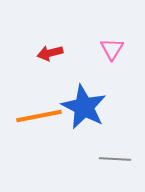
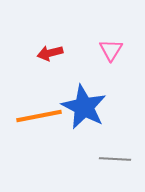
pink triangle: moved 1 px left, 1 px down
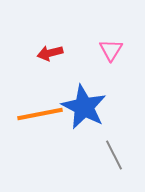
orange line: moved 1 px right, 2 px up
gray line: moved 1 px left, 4 px up; rotated 60 degrees clockwise
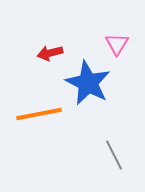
pink triangle: moved 6 px right, 6 px up
blue star: moved 4 px right, 24 px up
orange line: moved 1 px left
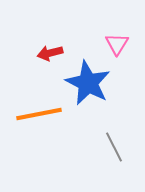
gray line: moved 8 px up
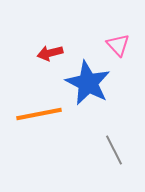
pink triangle: moved 1 px right, 1 px down; rotated 15 degrees counterclockwise
gray line: moved 3 px down
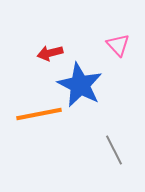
blue star: moved 8 px left, 2 px down
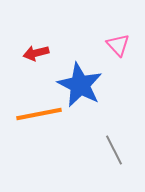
red arrow: moved 14 px left
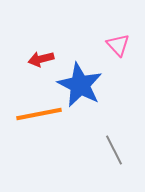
red arrow: moved 5 px right, 6 px down
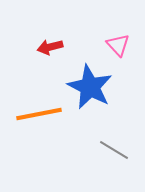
red arrow: moved 9 px right, 12 px up
blue star: moved 10 px right, 2 px down
gray line: rotated 32 degrees counterclockwise
